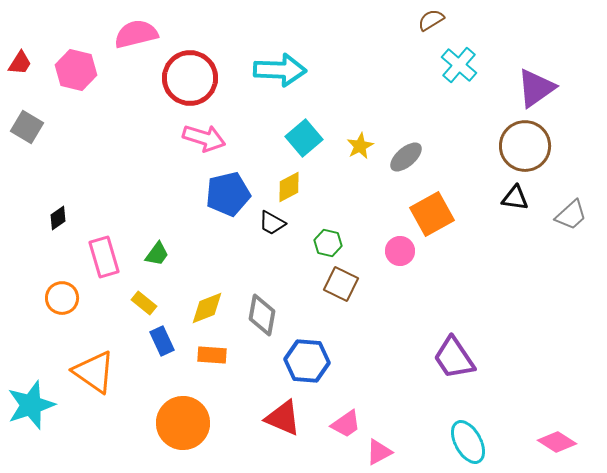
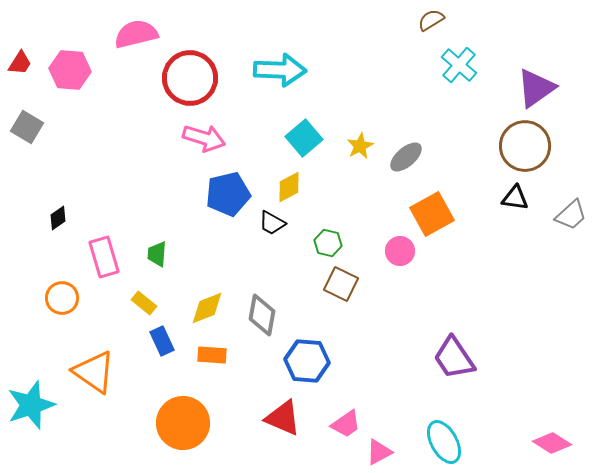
pink hexagon at (76, 70): moved 6 px left; rotated 9 degrees counterclockwise
green trapezoid at (157, 254): rotated 148 degrees clockwise
cyan ellipse at (468, 442): moved 24 px left
pink diamond at (557, 442): moved 5 px left, 1 px down
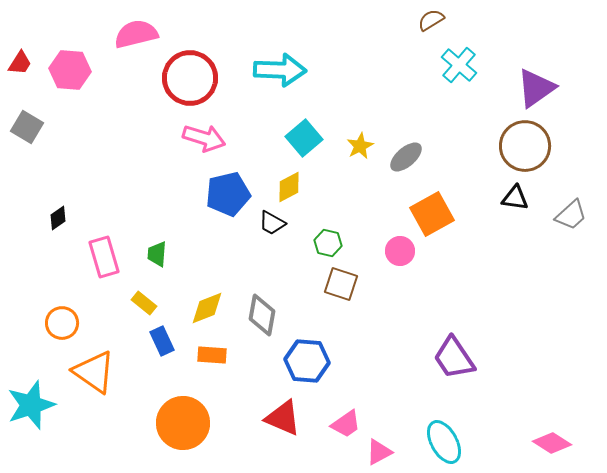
brown square at (341, 284): rotated 8 degrees counterclockwise
orange circle at (62, 298): moved 25 px down
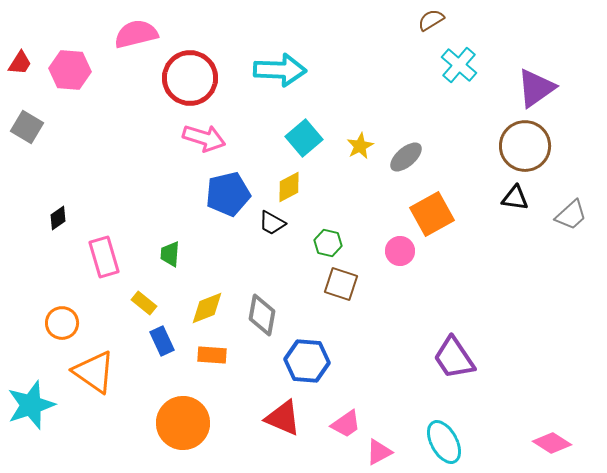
green trapezoid at (157, 254): moved 13 px right
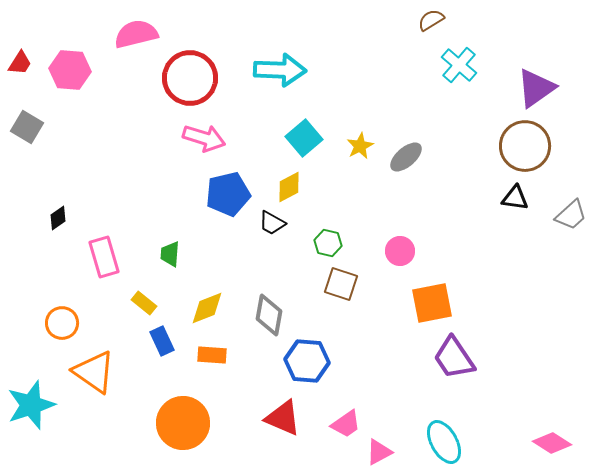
orange square at (432, 214): moved 89 px down; rotated 18 degrees clockwise
gray diamond at (262, 315): moved 7 px right
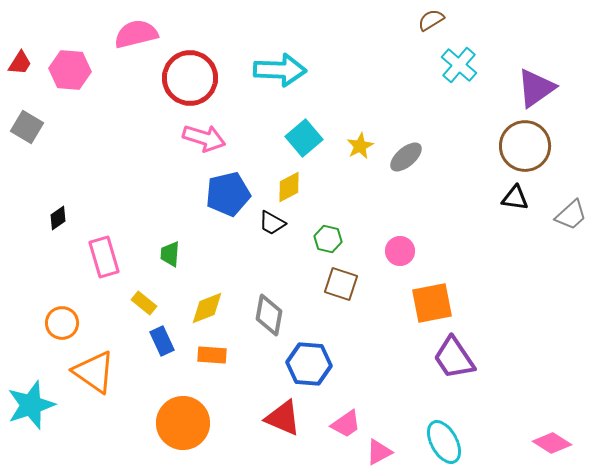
green hexagon at (328, 243): moved 4 px up
blue hexagon at (307, 361): moved 2 px right, 3 px down
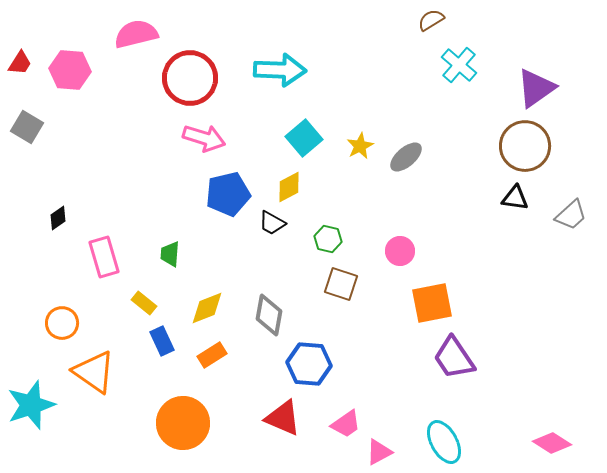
orange rectangle at (212, 355): rotated 36 degrees counterclockwise
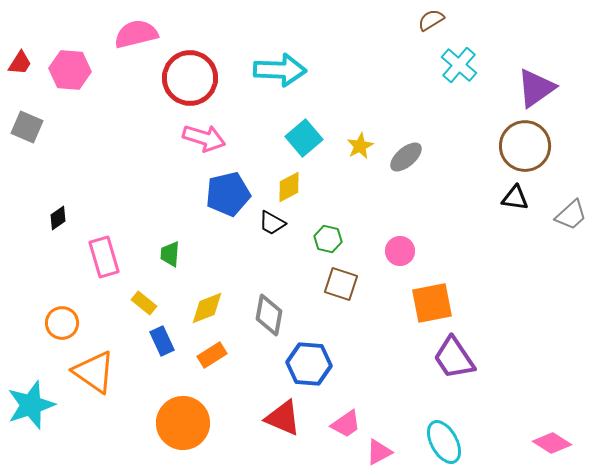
gray square at (27, 127): rotated 8 degrees counterclockwise
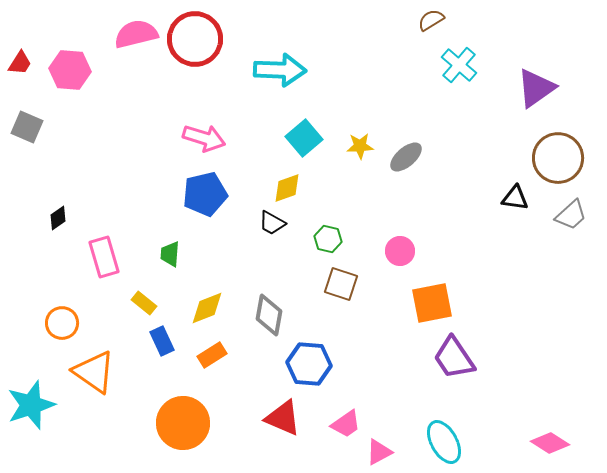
red circle at (190, 78): moved 5 px right, 39 px up
yellow star at (360, 146): rotated 24 degrees clockwise
brown circle at (525, 146): moved 33 px right, 12 px down
yellow diamond at (289, 187): moved 2 px left, 1 px down; rotated 8 degrees clockwise
blue pentagon at (228, 194): moved 23 px left
pink diamond at (552, 443): moved 2 px left
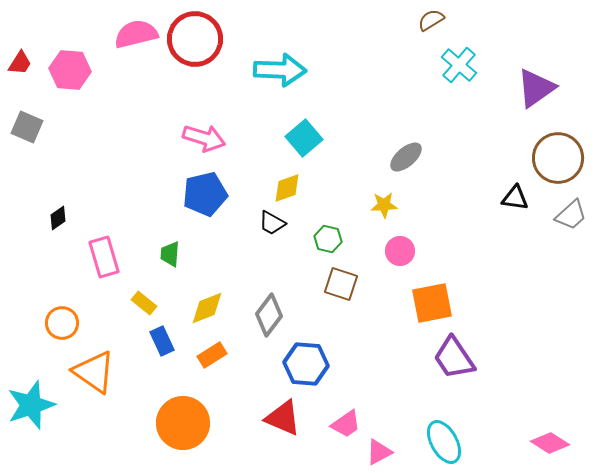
yellow star at (360, 146): moved 24 px right, 59 px down
gray diamond at (269, 315): rotated 27 degrees clockwise
blue hexagon at (309, 364): moved 3 px left
